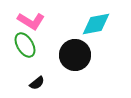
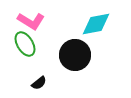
green ellipse: moved 1 px up
black semicircle: moved 2 px right
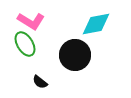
black semicircle: moved 1 px right, 1 px up; rotated 77 degrees clockwise
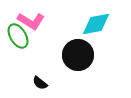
green ellipse: moved 7 px left, 8 px up
black circle: moved 3 px right
black semicircle: moved 1 px down
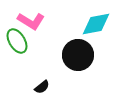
green ellipse: moved 1 px left, 5 px down
black semicircle: moved 2 px right, 4 px down; rotated 77 degrees counterclockwise
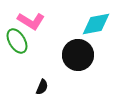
black semicircle: rotated 28 degrees counterclockwise
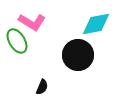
pink L-shape: moved 1 px right, 1 px down
